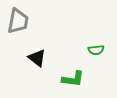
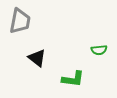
gray trapezoid: moved 2 px right
green semicircle: moved 3 px right
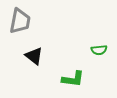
black triangle: moved 3 px left, 2 px up
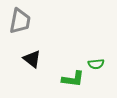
green semicircle: moved 3 px left, 14 px down
black triangle: moved 2 px left, 3 px down
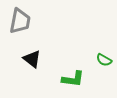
green semicircle: moved 8 px right, 4 px up; rotated 35 degrees clockwise
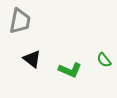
green semicircle: rotated 21 degrees clockwise
green L-shape: moved 3 px left, 9 px up; rotated 15 degrees clockwise
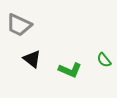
gray trapezoid: moved 1 px left, 4 px down; rotated 104 degrees clockwise
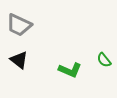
black triangle: moved 13 px left, 1 px down
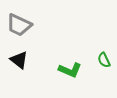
green semicircle: rotated 14 degrees clockwise
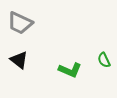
gray trapezoid: moved 1 px right, 2 px up
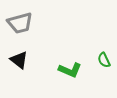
gray trapezoid: rotated 40 degrees counterclockwise
